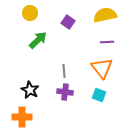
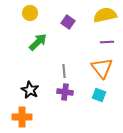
green arrow: moved 2 px down
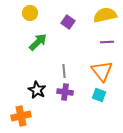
orange triangle: moved 3 px down
black star: moved 7 px right
orange cross: moved 1 px left, 1 px up; rotated 12 degrees counterclockwise
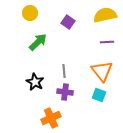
black star: moved 2 px left, 8 px up
orange cross: moved 30 px right, 2 px down; rotated 12 degrees counterclockwise
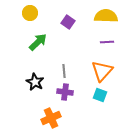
yellow semicircle: moved 1 px right, 1 px down; rotated 15 degrees clockwise
orange triangle: rotated 20 degrees clockwise
cyan square: moved 1 px right
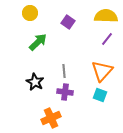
purple line: moved 3 px up; rotated 48 degrees counterclockwise
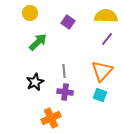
black star: rotated 18 degrees clockwise
